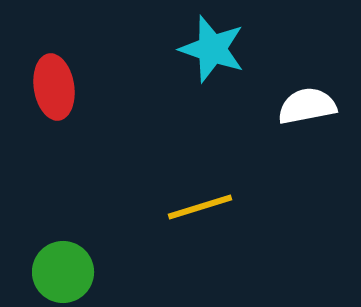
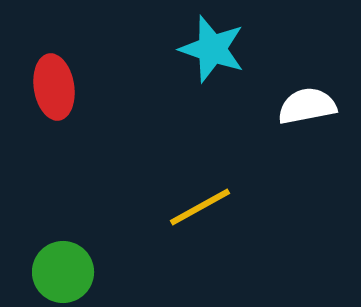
yellow line: rotated 12 degrees counterclockwise
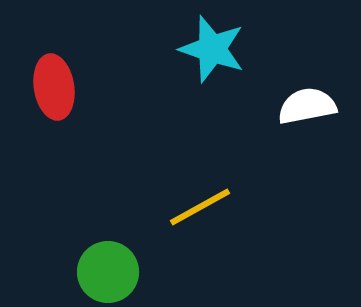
green circle: moved 45 px right
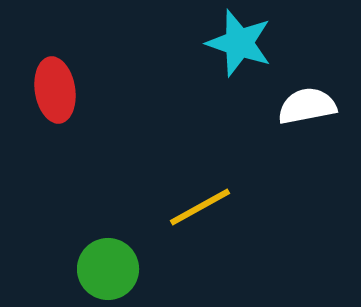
cyan star: moved 27 px right, 6 px up
red ellipse: moved 1 px right, 3 px down
green circle: moved 3 px up
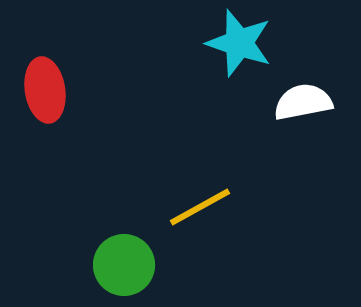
red ellipse: moved 10 px left
white semicircle: moved 4 px left, 4 px up
green circle: moved 16 px right, 4 px up
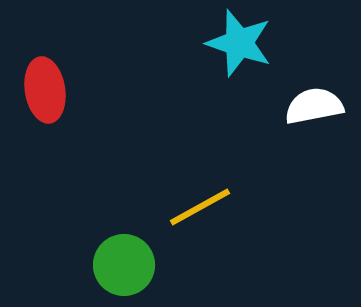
white semicircle: moved 11 px right, 4 px down
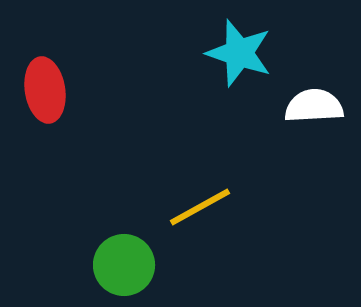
cyan star: moved 10 px down
white semicircle: rotated 8 degrees clockwise
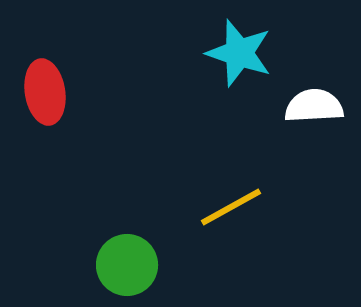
red ellipse: moved 2 px down
yellow line: moved 31 px right
green circle: moved 3 px right
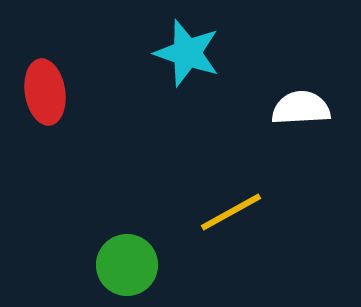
cyan star: moved 52 px left
white semicircle: moved 13 px left, 2 px down
yellow line: moved 5 px down
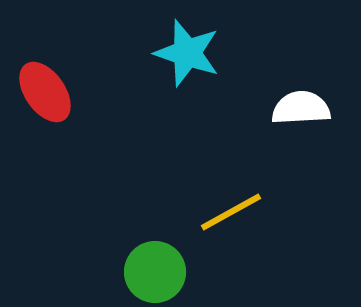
red ellipse: rotated 26 degrees counterclockwise
green circle: moved 28 px right, 7 px down
